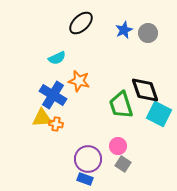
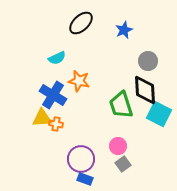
gray circle: moved 28 px down
black diamond: rotated 16 degrees clockwise
purple circle: moved 7 px left
gray square: rotated 21 degrees clockwise
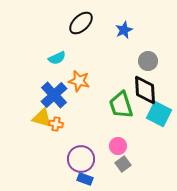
blue cross: moved 1 px right; rotated 16 degrees clockwise
yellow triangle: rotated 20 degrees clockwise
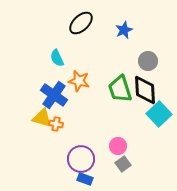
cyan semicircle: rotated 90 degrees clockwise
blue cross: rotated 12 degrees counterclockwise
green trapezoid: moved 1 px left, 16 px up
cyan square: rotated 20 degrees clockwise
